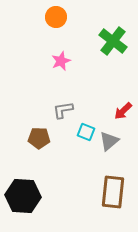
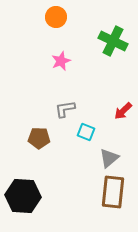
green cross: rotated 12 degrees counterclockwise
gray L-shape: moved 2 px right, 1 px up
gray triangle: moved 17 px down
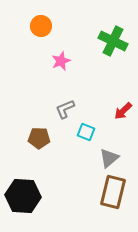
orange circle: moved 15 px left, 9 px down
gray L-shape: rotated 15 degrees counterclockwise
brown rectangle: rotated 8 degrees clockwise
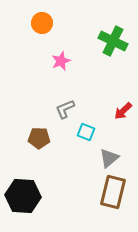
orange circle: moved 1 px right, 3 px up
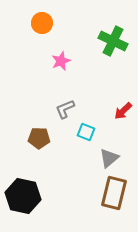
brown rectangle: moved 1 px right, 1 px down
black hexagon: rotated 8 degrees clockwise
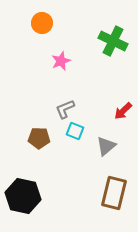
cyan square: moved 11 px left, 1 px up
gray triangle: moved 3 px left, 12 px up
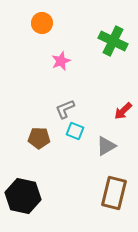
gray triangle: rotated 10 degrees clockwise
